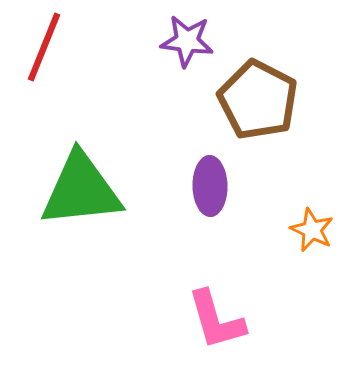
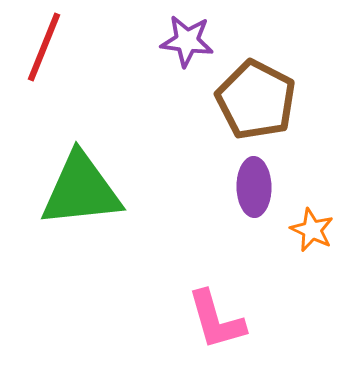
brown pentagon: moved 2 px left
purple ellipse: moved 44 px right, 1 px down
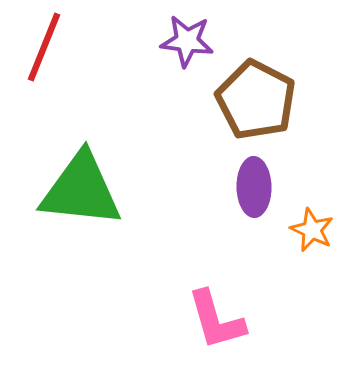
green triangle: rotated 12 degrees clockwise
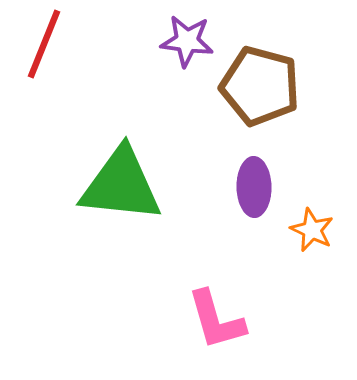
red line: moved 3 px up
brown pentagon: moved 4 px right, 14 px up; rotated 12 degrees counterclockwise
green triangle: moved 40 px right, 5 px up
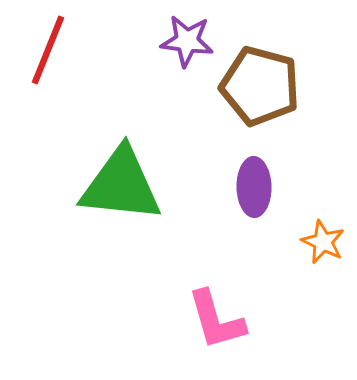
red line: moved 4 px right, 6 px down
orange star: moved 11 px right, 12 px down
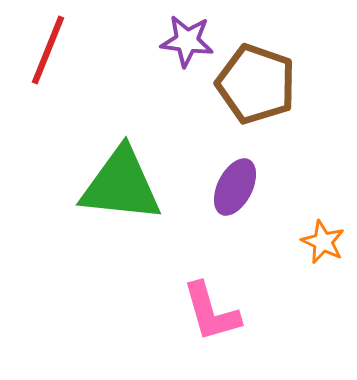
brown pentagon: moved 4 px left, 2 px up; rotated 4 degrees clockwise
purple ellipse: moved 19 px left; rotated 28 degrees clockwise
pink L-shape: moved 5 px left, 8 px up
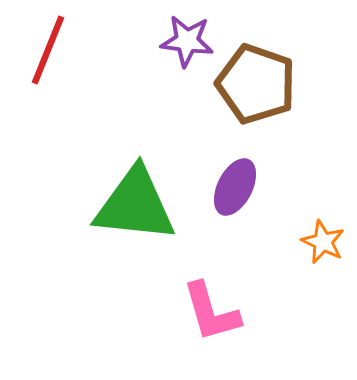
green triangle: moved 14 px right, 20 px down
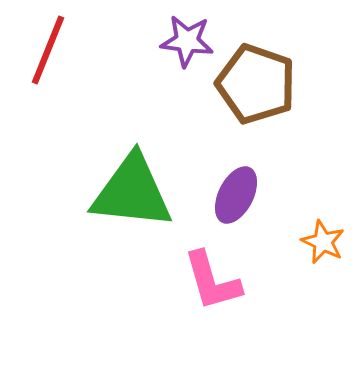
purple ellipse: moved 1 px right, 8 px down
green triangle: moved 3 px left, 13 px up
pink L-shape: moved 1 px right, 31 px up
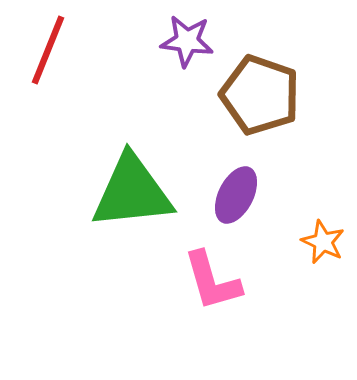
brown pentagon: moved 4 px right, 11 px down
green triangle: rotated 12 degrees counterclockwise
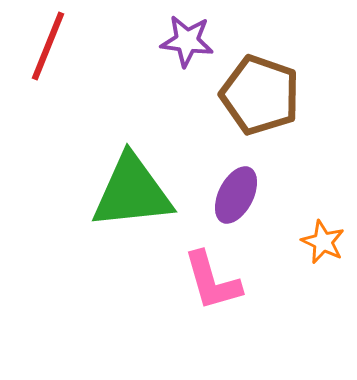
red line: moved 4 px up
